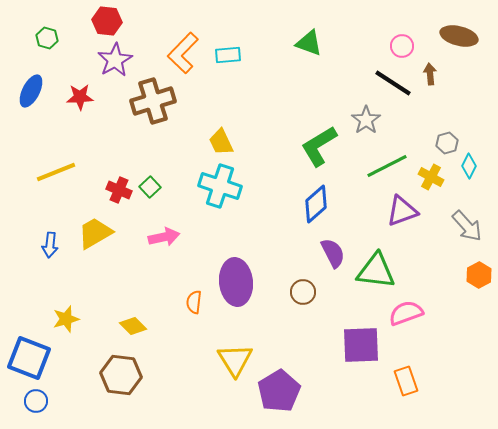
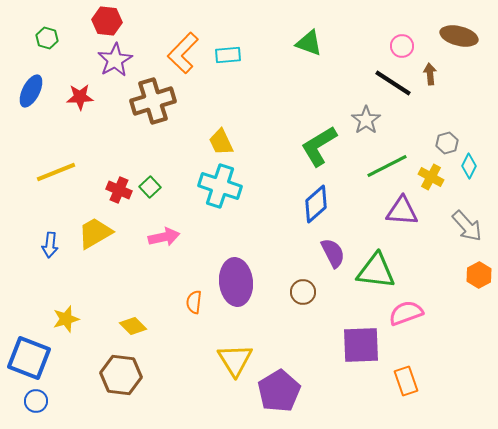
purple triangle at (402, 211): rotated 24 degrees clockwise
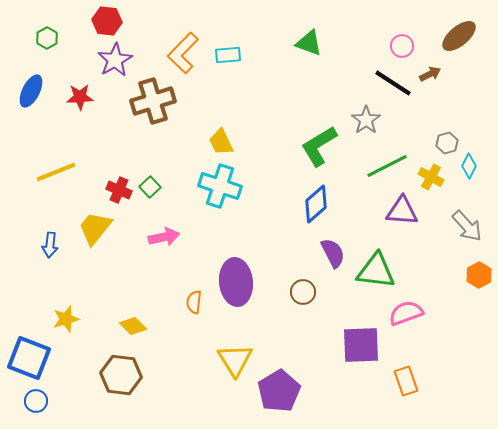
brown ellipse at (459, 36): rotated 54 degrees counterclockwise
green hexagon at (47, 38): rotated 15 degrees clockwise
brown arrow at (430, 74): rotated 70 degrees clockwise
yellow trapezoid at (95, 233): moved 5 px up; rotated 21 degrees counterclockwise
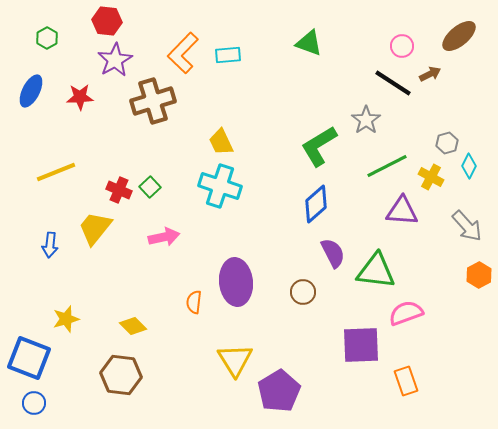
blue circle at (36, 401): moved 2 px left, 2 px down
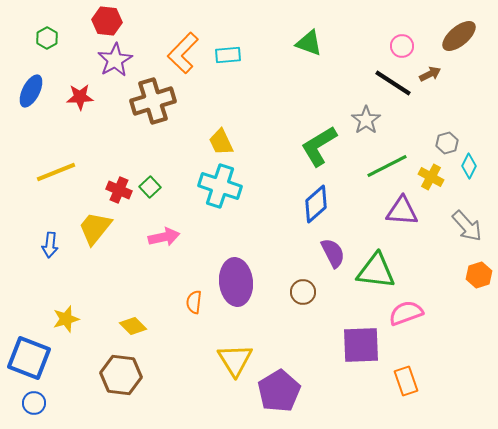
orange hexagon at (479, 275): rotated 10 degrees clockwise
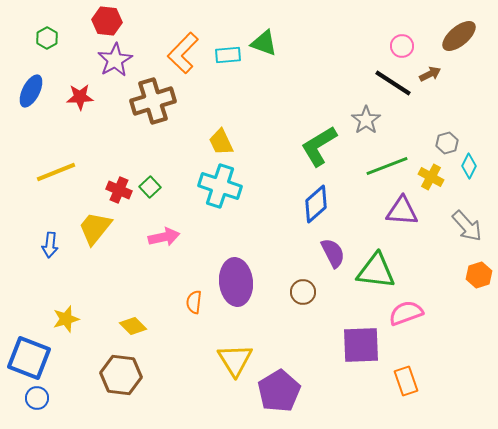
green triangle at (309, 43): moved 45 px left
green line at (387, 166): rotated 6 degrees clockwise
blue circle at (34, 403): moved 3 px right, 5 px up
